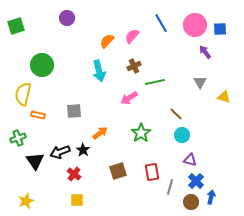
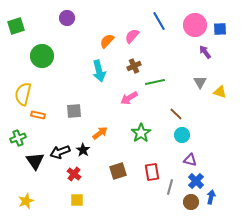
blue line: moved 2 px left, 2 px up
green circle: moved 9 px up
yellow triangle: moved 4 px left, 5 px up
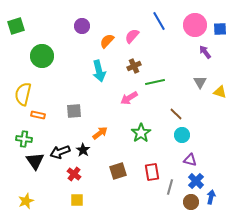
purple circle: moved 15 px right, 8 px down
green cross: moved 6 px right, 1 px down; rotated 28 degrees clockwise
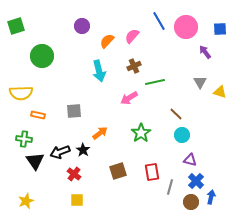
pink circle: moved 9 px left, 2 px down
yellow semicircle: moved 2 px left, 1 px up; rotated 105 degrees counterclockwise
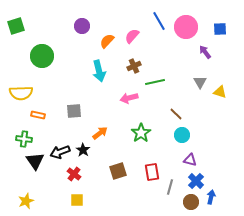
pink arrow: rotated 18 degrees clockwise
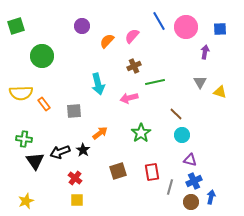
purple arrow: rotated 48 degrees clockwise
cyan arrow: moved 1 px left, 13 px down
orange rectangle: moved 6 px right, 11 px up; rotated 40 degrees clockwise
red cross: moved 1 px right, 4 px down
blue cross: moved 2 px left; rotated 21 degrees clockwise
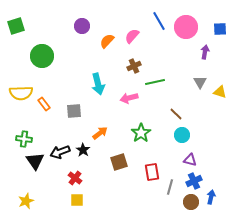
brown square: moved 1 px right, 9 px up
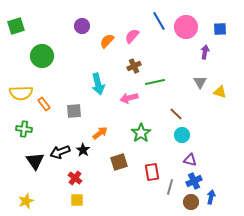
green cross: moved 10 px up
